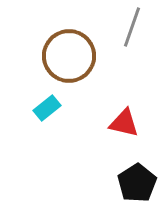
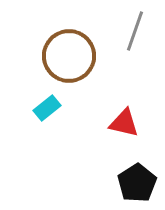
gray line: moved 3 px right, 4 px down
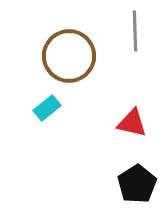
gray line: rotated 21 degrees counterclockwise
red triangle: moved 8 px right
black pentagon: moved 1 px down
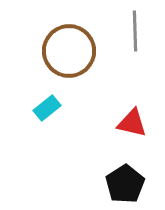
brown circle: moved 5 px up
black pentagon: moved 12 px left
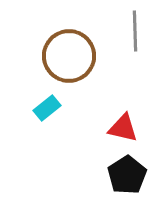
brown circle: moved 5 px down
red triangle: moved 9 px left, 5 px down
black pentagon: moved 2 px right, 9 px up
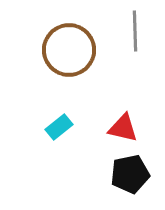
brown circle: moved 6 px up
cyan rectangle: moved 12 px right, 19 px down
black pentagon: moved 3 px right, 1 px up; rotated 21 degrees clockwise
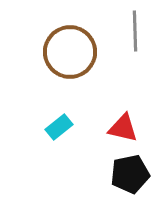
brown circle: moved 1 px right, 2 px down
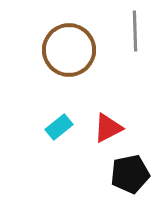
brown circle: moved 1 px left, 2 px up
red triangle: moved 15 px left; rotated 40 degrees counterclockwise
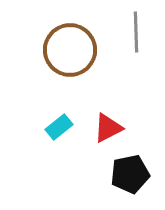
gray line: moved 1 px right, 1 px down
brown circle: moved 1 px right
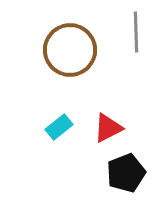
black pentagon: moved 4 px left, 1 px up; rotated 9 degrees counterclockwise
